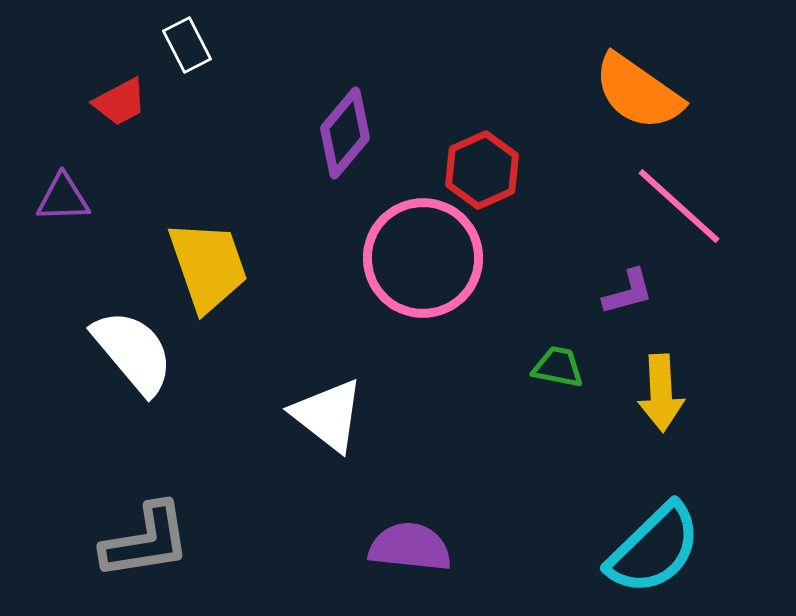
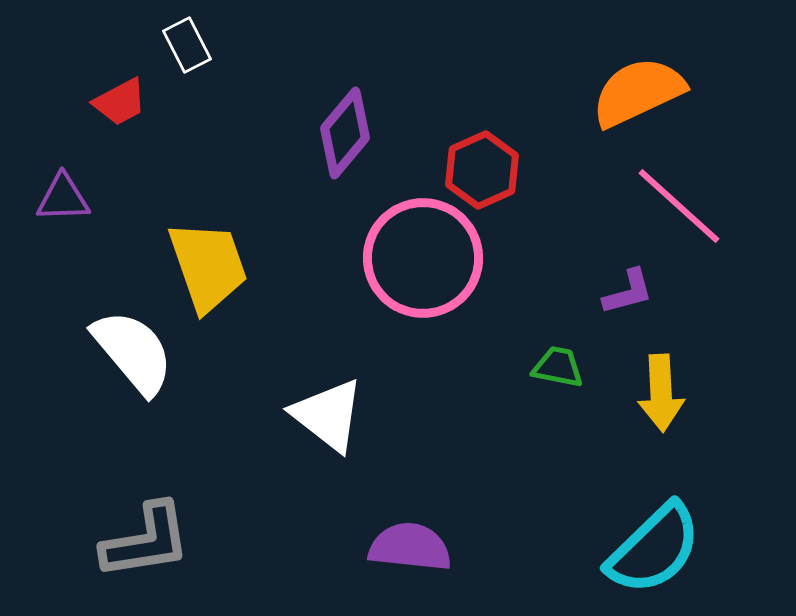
orange semicircle: rotated 120 degrees clockwise
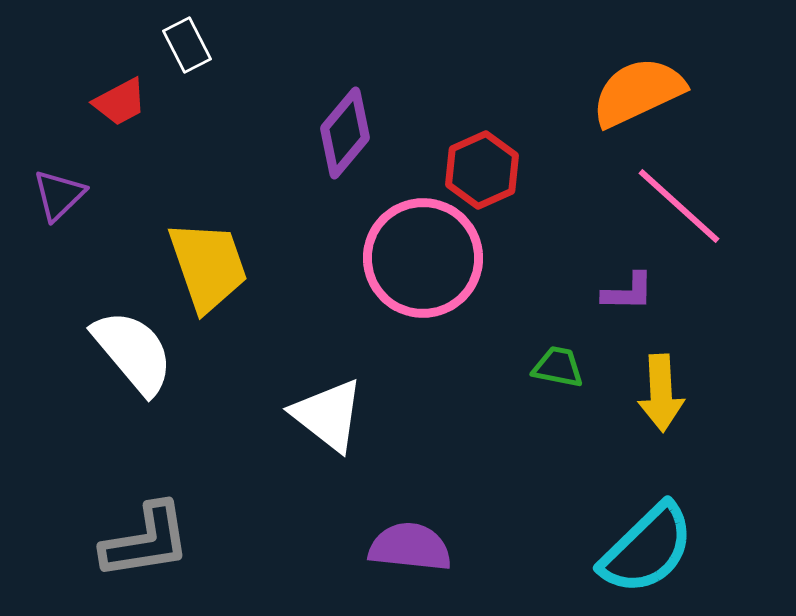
purple triangle: moved 4 px left, 3 px up; rotated 42 degrees counterclockwise
purple L-shape: rotated 16 degrees clockwise
cyan semicircle: moved 7 px left
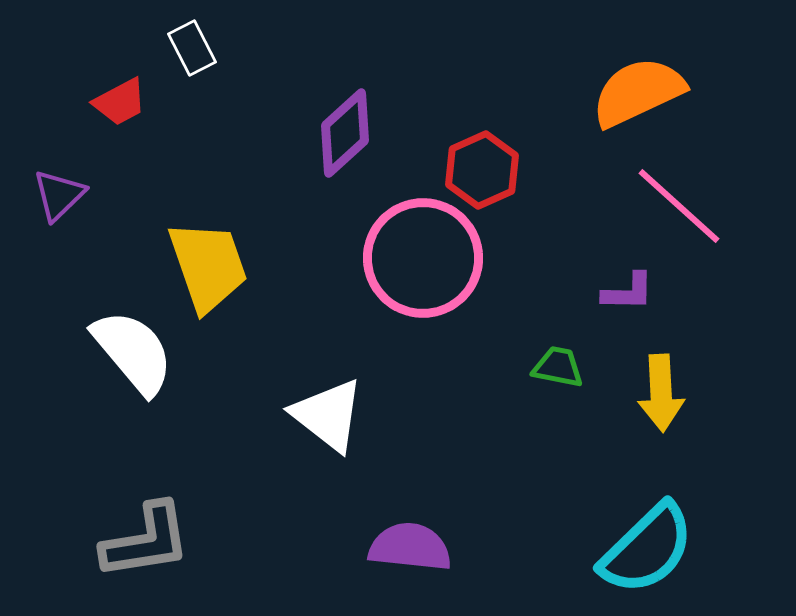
white rectangle: moved 5 px right, 3 px down
purple diamond: rotated 8 degrees clockwise
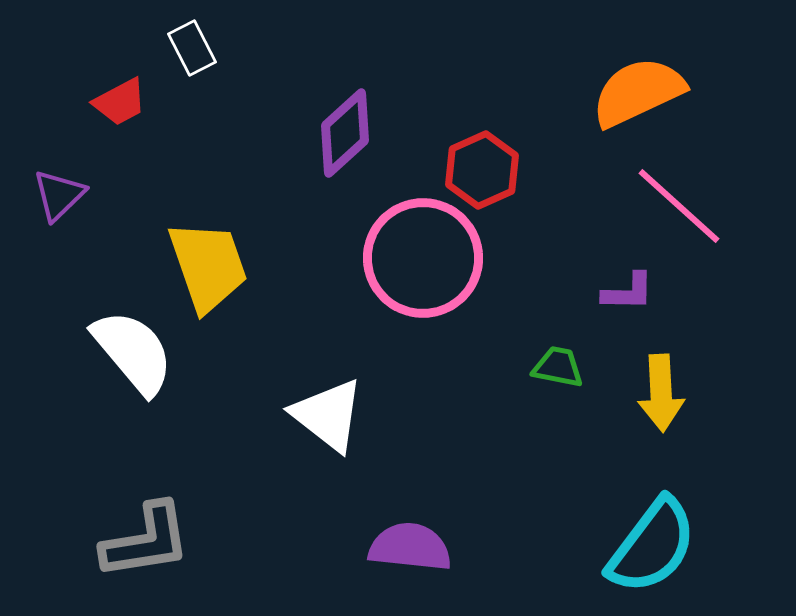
cyan semicircle: moved 5 px right, 3 px up; rotated 9 degrees counterclockwise
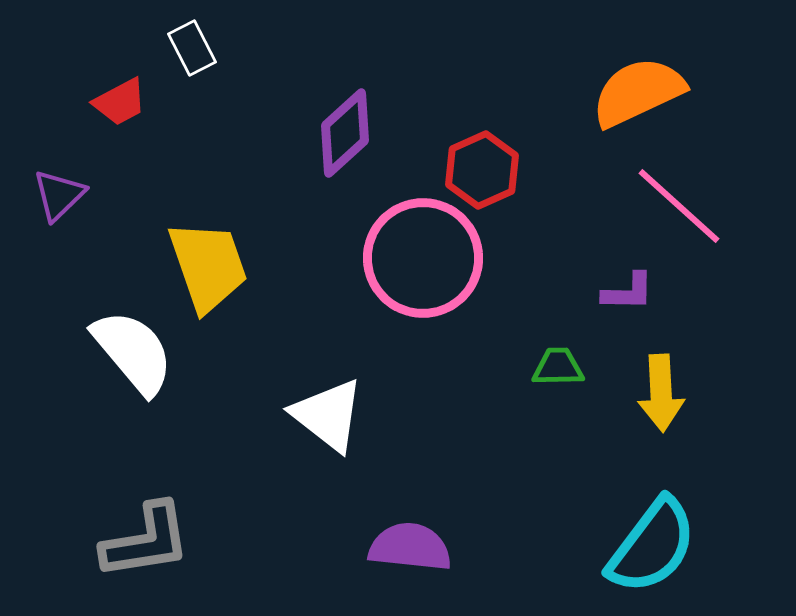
green trapezoid: rotated 12 degrees counterclockwise
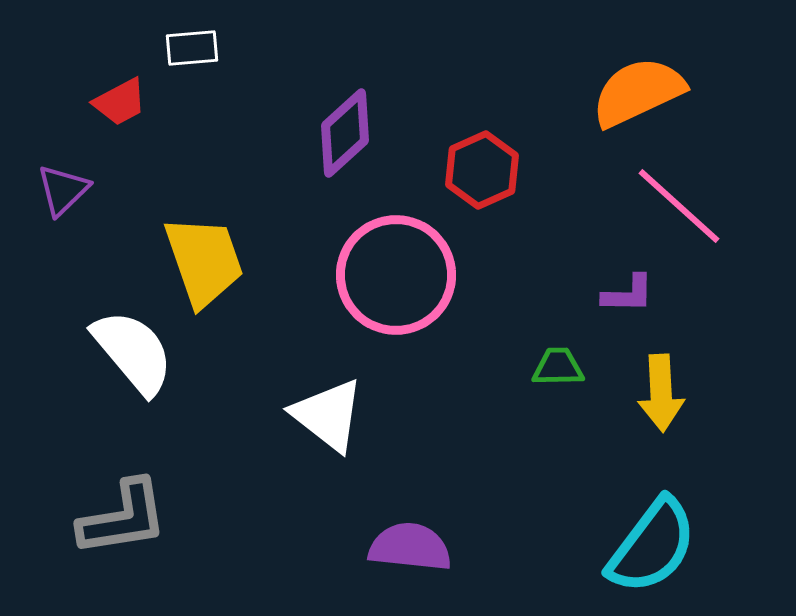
white rectangle: rotated 68 degrees counterclockwise
purple triangle: moved 4 px right, 5 px up
pink circle: moved 27 px left, 17 px down
yellow trapezoid: moved 4 px left, 5 px up
purple L-shape: moved 2 px down
gray L-shape: moved 23 px left, 23 px up
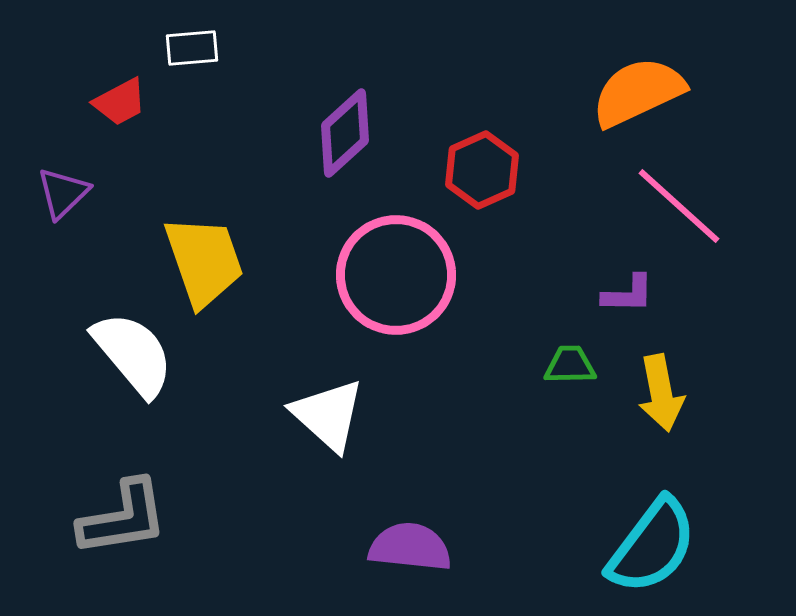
purple triangle: moved 3 px down
white semicircle: moved 2 px down
green trapezoid: moved 12 px right, 2 px up
yellow arrow: rotated 8 degrees counterclockwise
white triangle: rotated 4 degrees clockwise
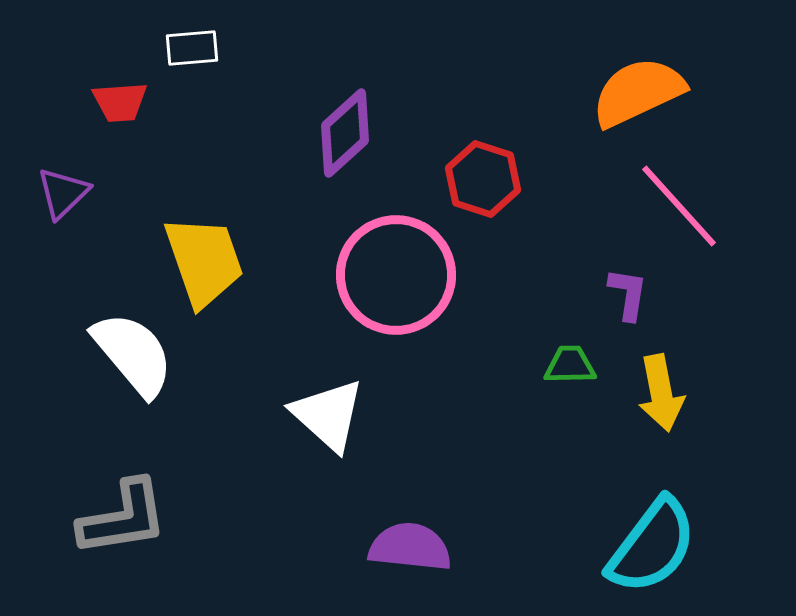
red trapezoid: rotated 24 degrees clockwise
red hexagon: moved 1 px right, 9 px down; rotated 18 degrees counterclockwise
pink line: rotated 6 degrees clockwise
purple L-shape: rotated 82 degrees counterclockwise
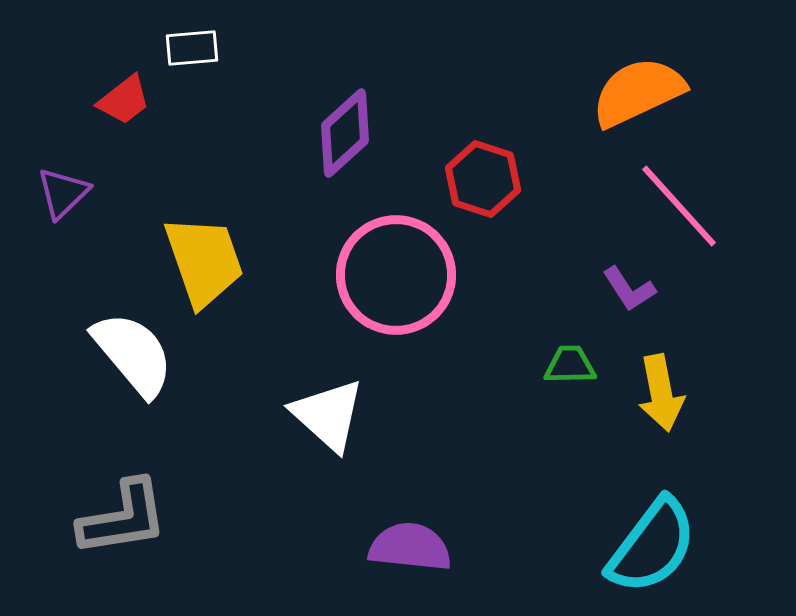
red trapezoid: moved 4 px right, 2 px up; rotated 34 degrees counterclockwise
purple L-shape: moved 1 px right, 5 px up; rotated 138 degrees clockwise
